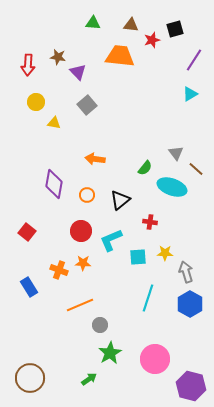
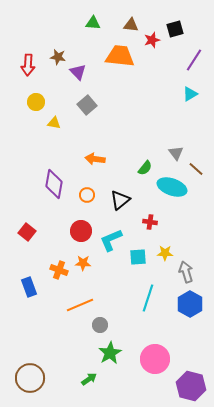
blue rectangle: rotated 12 degrees clockwise
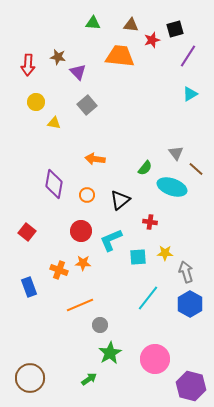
purple line: moved 6 px left, 4 px up
cyan line: rotated 20 degrees clockwise
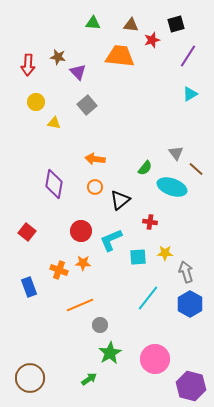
black square: moved 1 px right, 5 px up
orange circle: moved 8 px right, 8 px up
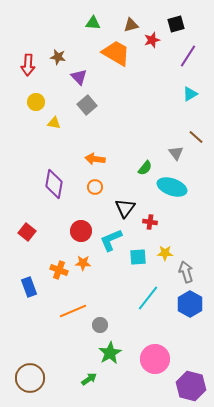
brown triangle: rotated 21 degrees counterclockwise
orange trapezoid: moved 4 px left, 3 px up; rotated 24 degrees clockwise
purple triangle: moved 1 px right, 5 px down
brown line: moved 32 px up
black triangle: moved 5 px right, 8 px down; rotated 15 degrees counterclockwise
orange line: moved 7 px left, 6 px down
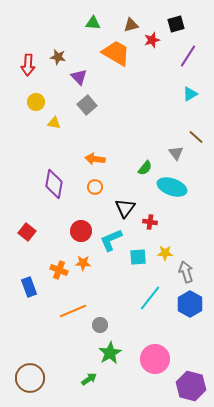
cyan line: moved 2 px right
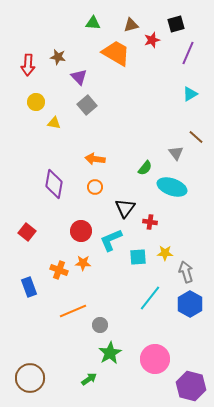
purple line: moved 3 px up; rotated 10 degrees counterclockwise
